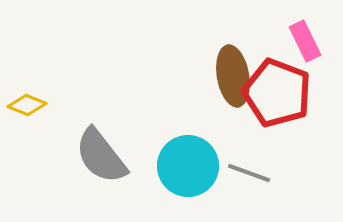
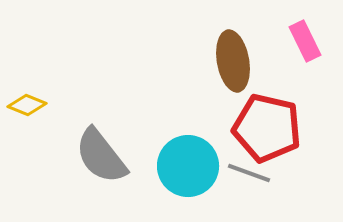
brown ellipse: moved 15 px up
red pentagon: moved 10 px left, 35 px down; rotated 8 degrees counterclockwise
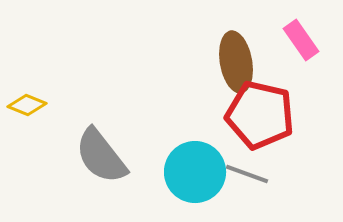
pink rectangle: moved 4 px left, 1 px up; rotated 9 degrees counterclockwise
brown ellipse: moved 3 px right, 1 px down
red pentagon: moved 7 px left, 13 px up
cyan circle: moved 7 px right, 6 px down
gray line: moved 2 px left, 1 px down
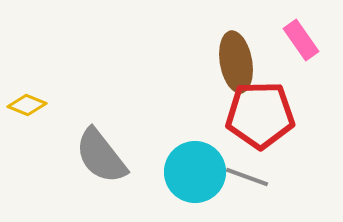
red pentagon: rotated 14 degrees counterclockwise
gray line: moved 3 px down
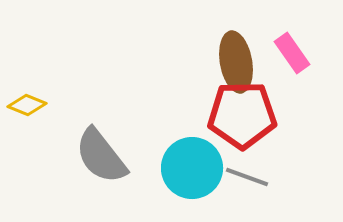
pink rectangle: moved 9 px left, 13 px down
red pentagon: moved 18 px left
cyan circle: moved 3 px left, 4 px up
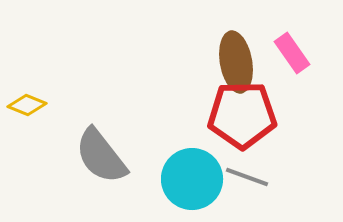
cyan circle: moved 11 px down
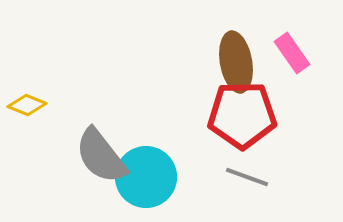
cyan circle: moved 46 px left, 2 px up
